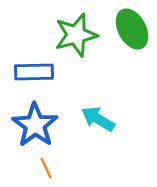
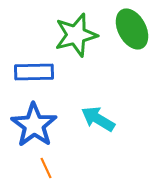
blue star: moved 1 px left
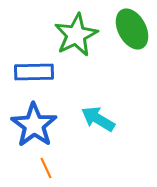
green star: rotated 12 degrees counterclockwise
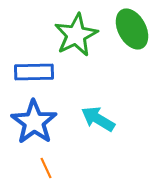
blue star: moved 3 px up
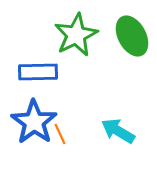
green ellipse: moved 7 px down
blue rectangle: moved 4 px right
cyan arrow: moved 20 px right, 12 px down
orange line: moved 14 px right, 34 px up
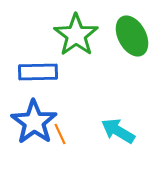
green star: rotated 9 degrees counterclockwise
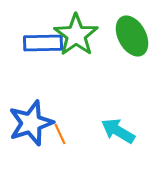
blue rectangle: moved 5 px right, 29 px up
blue star: moved 3 px left, 1 px down; rotated 18 degrees clockwise
